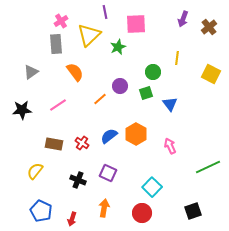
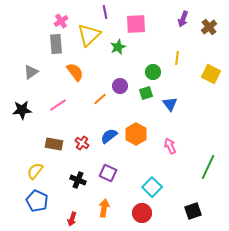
green line: rotated 40 degrees counterclockwise
blue pentagon: moved 4 px left, 10 px up
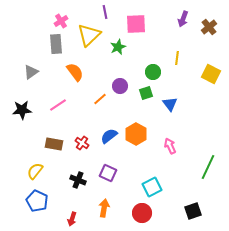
cyan square: rotated 18 degrees clockwise
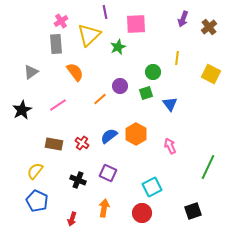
black star: rotated 24 degrees counterclockwise
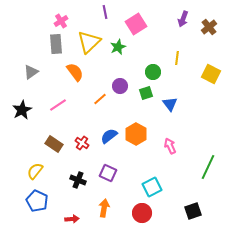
pink square: rotated 30 degrees counterclockwise
yellow triangle: moved 7 px down
brown rectangle: rotated 24 degrees clockwise
red arrow: rotated 112 degrees counterclockwise
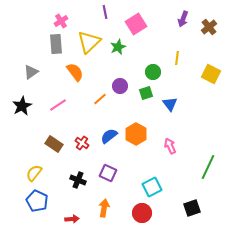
black star: moved 4 px up
yellow semicircle: moved 1 px left, 2 px down
black square: moved 1 px left, 3 px up
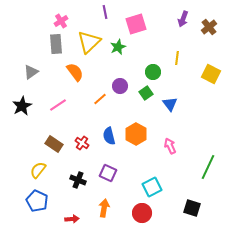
pink square: rotated 15 degrees clockwise
green square: rotated 16 degrees counterclockwise
blue semicircle: rotated 66 degrees counterclockwise
yellow semicircle: moved 4 px right, 3 px up
black square: rotated 36 degrees clockwise
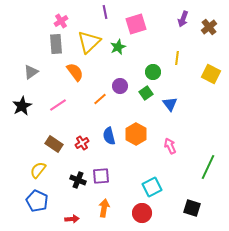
red cross: rotated 24 degrees clockwise
purple square: moved 7 px left, 3 px down; rotated 30 degrees counterclockwise
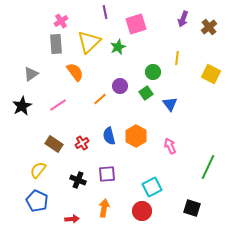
gray triangle: moved 2 px down
orange hexagon: moved 2 px down
purple square: moved 6 px right, 2 px up
red circle: moved 2 px up
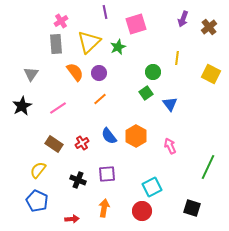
gray triangle: rotated 21 degrees counterclockwise
purple circle: moved 21 px left, 13 px up
pink line: moved 3 px down
blue semicircle: rotated 24 degrees counterclockwise
